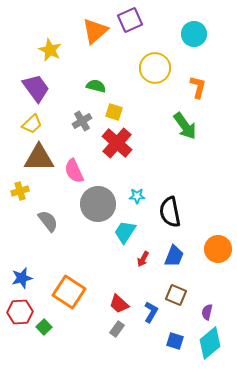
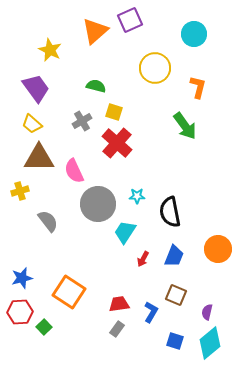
yellow trapezoid: rotated 85 degrees clockwise
red trapezoid: rotated 130 degrees clockwise
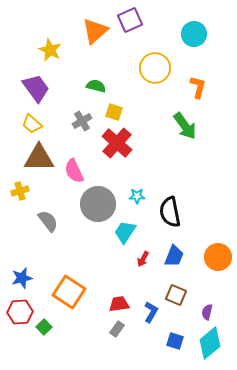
orange circle: moved 8 px down
